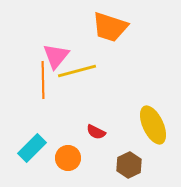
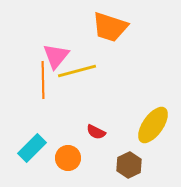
yellow ellipse: rotated 60 degrees clockwise
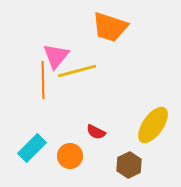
orange circle: moved 2 px right, 2 px up
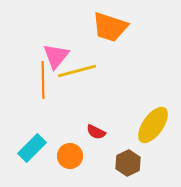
brown hexagon: moved 1 px left, 2 px up
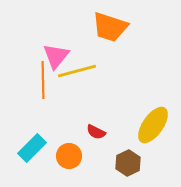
orange circle: moved 1 px left
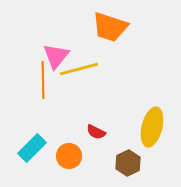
yellow line: moved 2 px right, 2 px up
yellow ellipse: moved 1 px left, 2 px down; rotated 21 degrees counterclockwise
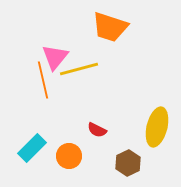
pink triangle: moved 1 px left, 1 px down
orange line: rotated 12 degrees counterclockwise
yellow ellipse: moved 5 px right
red semicircle: moved 1 px right, 2 px up
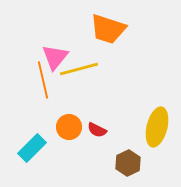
orange trapezoid: moved 2 px left, 2 px down
orange circle: moved 29 px up
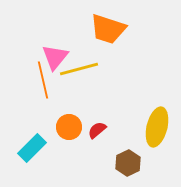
red semicircle: rotated 114 degrees clockwise
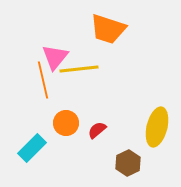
yellow line: rotated 9 degrees clockwise
orange circle: moved 3 px left, 4 px up
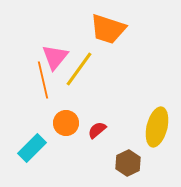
yellow line: rotated 48 degrees counterclockwise
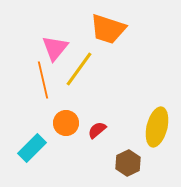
pink triangle: moved 9 px up
